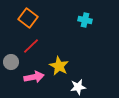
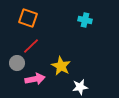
orange square: rotated 18 degrees counterclockwise
gray circle: moved 6 px right, 1 px down
yellow star: moved 2 px right
pink arrow: moved 1 px right, 2 px down
white star: moved 2 px right
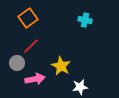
orange square: rotated 36 degrees clockwise
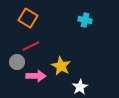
orange square: rotated 24 degrees counterclockwise
red line: rotated 18 degrees clockwise
gray circle: moved 1 px up
pink arrow: moved 1 px right, 3 px up; rotated 12 degrees clockwise
white star: rotated 21 degrees counterclockwise
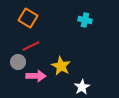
gray circle: moved 1 px right
white star: moved 2 px right
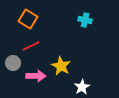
orange square: moved 1 px down
gray circle: moved 5 px left, 1 px down
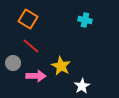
red line: rotated 66 degrees clockwise
white star: moved 1 px up
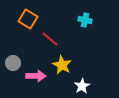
red line: moved 19 px right, 7 px up
yellow star: moved 1 px right, 1 px up
